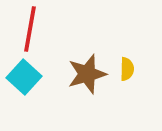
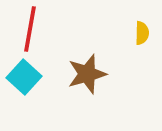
yellow semicircle: moved 15 px right, 36 px up
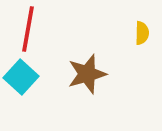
red line: moved 2 px left
cyan square: moved 3 px left
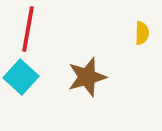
brown star: moved 3 px down
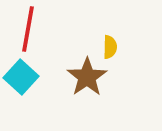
yellow semicircle: moved 32 px left, 14 px down
brown star: rotated 18 degrees counterclockwise
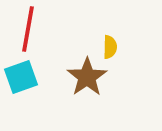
cyan square: rotated 28 degrees clockwise
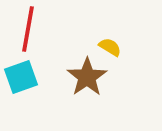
yellow semicircle: rotated 60 degrees counterclockwise
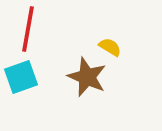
brown star: rotated 15 degrees counterclockwise
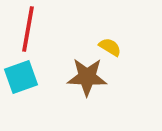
brown star: rotated 21 degrees counterclockwise
